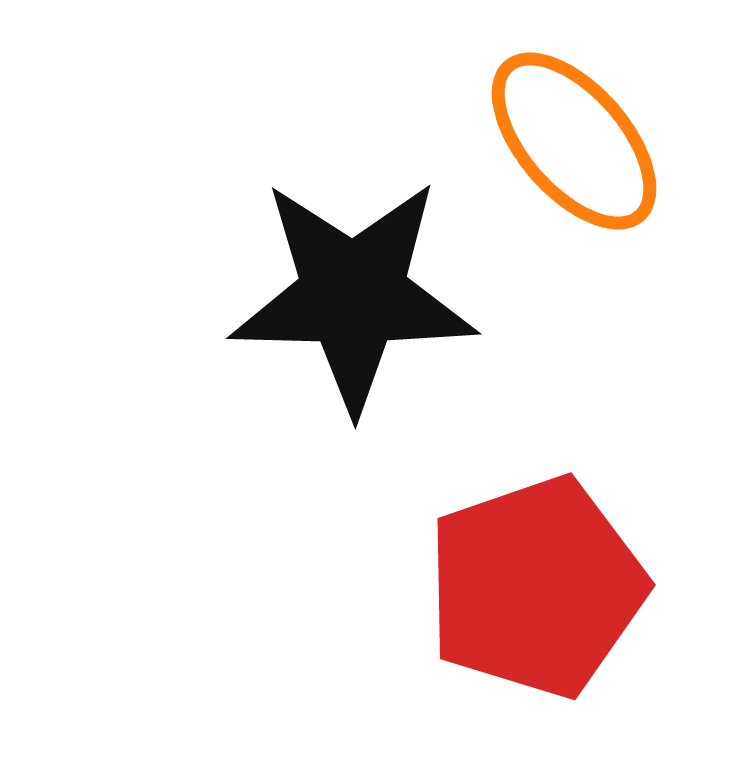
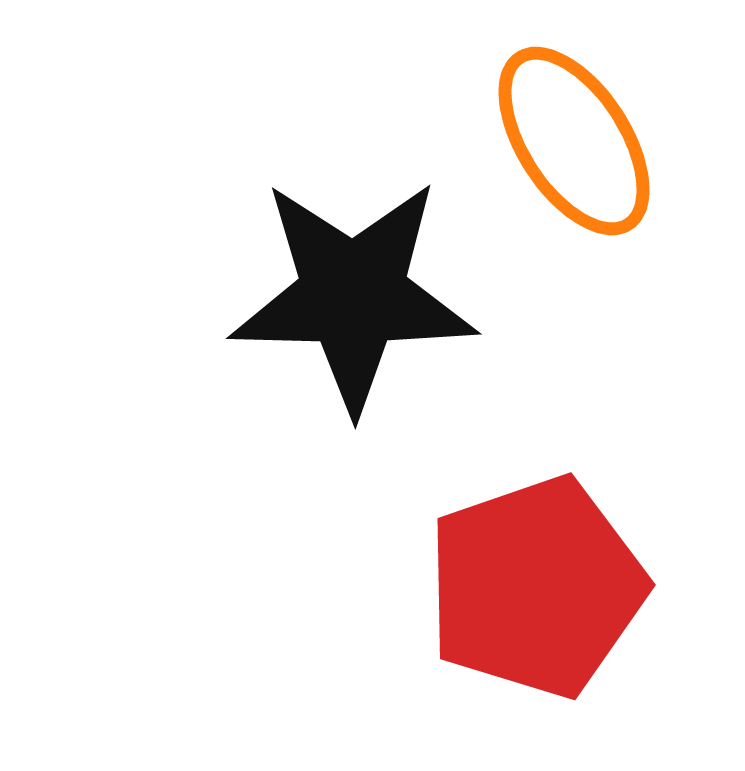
orange ellipse: rotated 8 degrees clockwise
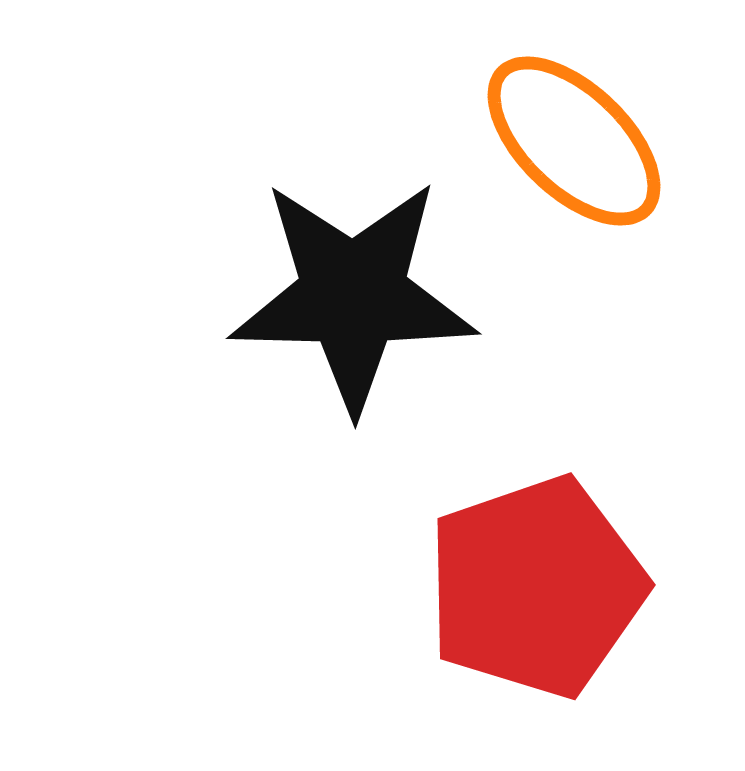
orange ellipse: rotated 13 degrees counterclockwise
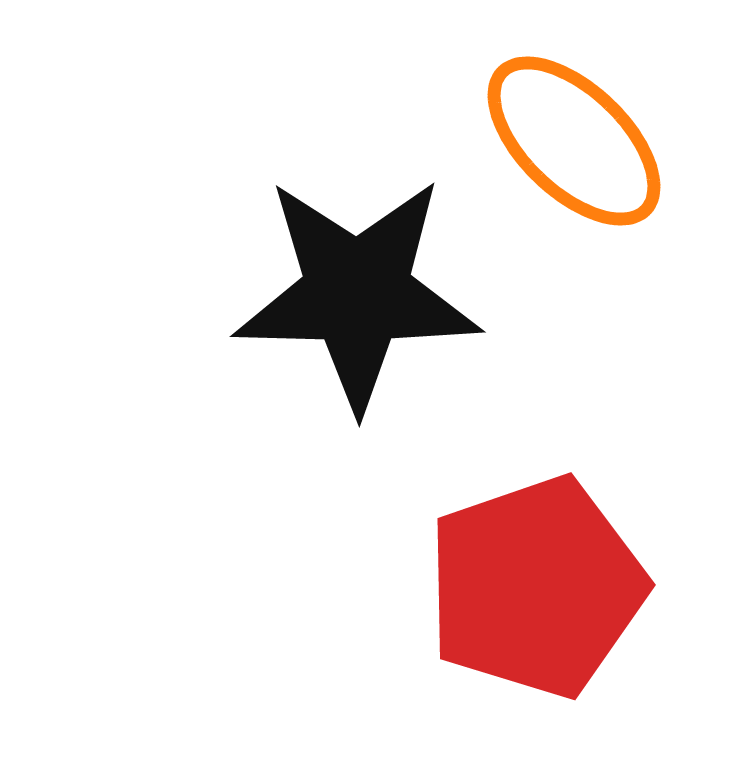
black star: moved 4 px right, 2 px up
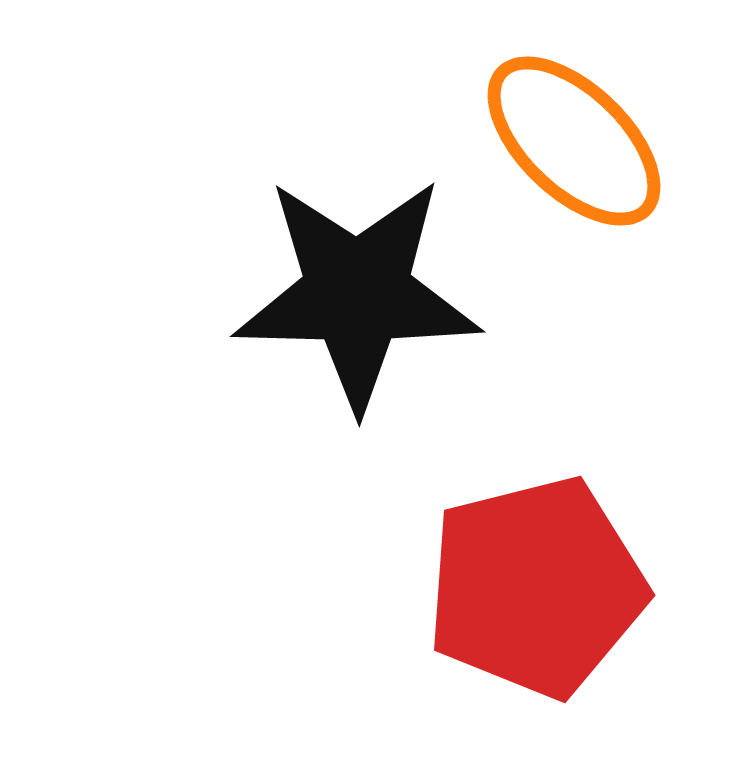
red pentagon: rotated 5 degrees clockwise
